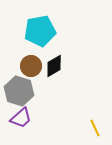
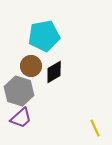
cyan pentagon: moved 4 px right, 5 px down
black diamond: moved 6 px down
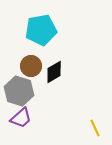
cyan pentagon: moved 3 px left, 6 px up
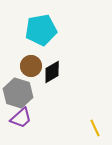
black diamond: moved 2 px left
gray hexagon: moved 1 px left, 2 px down
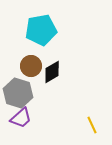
yellow line: moved 3 px left, 3 px up
